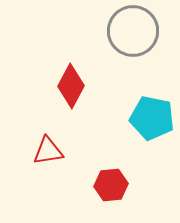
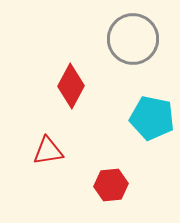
gray circle: moved 8 px down
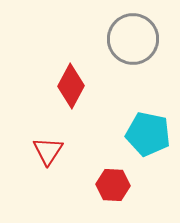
cyan pentagon: moved 4 px left, 16 px down
red triangle: rotated 48 degrees counterclockwise
red hexagon: moved 2 px right; rotated 8 degrees clockwise
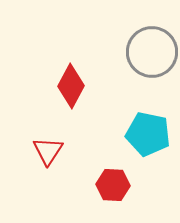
gray circle: moved 19 px right, 13 px down
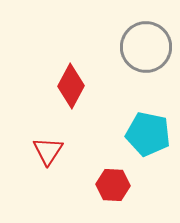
gray circle: moved 6 px left, 5 px up
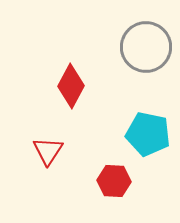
red hexagon: moved 1 px right, 4 px up
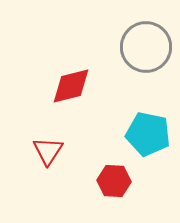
red diamond: rotated 48 degrees clockwise
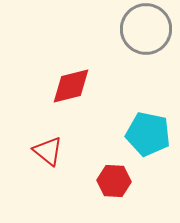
gray circle: moved 18 px up
red triangle: rotated 24 degrees counterclockwise
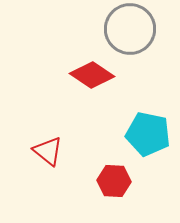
gray circle: moved 16 px left
red diamond: moved 21 px right, 11 px up; rotated 48 degrees clockwise
